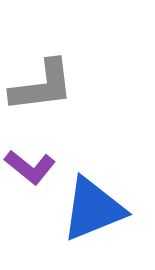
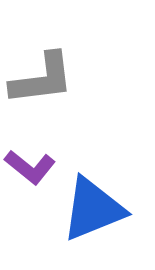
gray L-shape: moved 7 px up
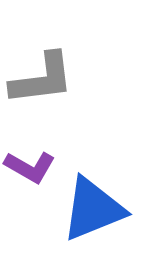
purple L-shape: rotated 9 degrees counterclockwise
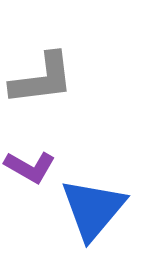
blue triangle: rotated 28 degrees counterclockwise
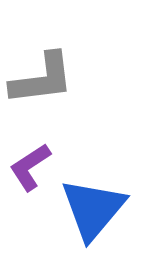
purple L-shape: rotated 117 degrees clockwise
